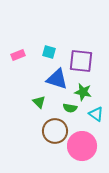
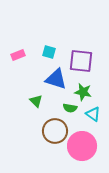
blue triangle: moved 1 px left
green triangle: moved 3 px left, 1 px up
cyan triangle: moved 3 px left
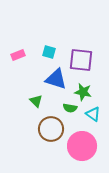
purple square: moved 1 px up
brown circle: moved 4 px left, 2 px up
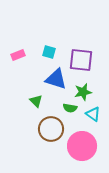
green star: rotated 24 degrees counterclockwise
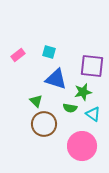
pink rectangle: rotated 16 degrees counterclockwise
purple square: moved 11 px right, 6 px down
brown circle: moved 7 px left, 5 px up
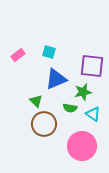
blue triangle: rotated 40 degrees counterclockwise
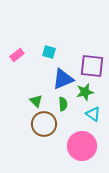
pink rectangle: moved 1 px left
blue triangle: moved 7 px right
green star: moved 2 px right
green semicircle: moved 7 px left, 4 px up; rotated 104 degrees counterclockwise
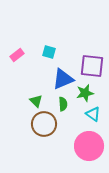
green star: moved 1 px down
pink circle: moved 7 px right
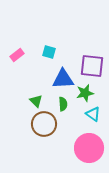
blue triangle: rotated 20 degrees clockwise
pink circle: moved 2 px down
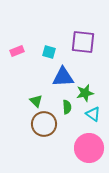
pink rectangle: moved 4 px up; rotated 16 degrees clockwise
purple square: moved 9 px left, 24 px up
blue triangle: moved 2 px up
green semicircle: moved 4 px right, 3 px down
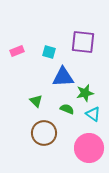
green semicircle: moved 2 px down; rotated 64 degrees counterclockwise
brown circle: moved 9 px down
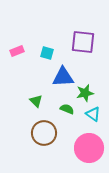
cyan square: moved 2 px left, 1 px down
